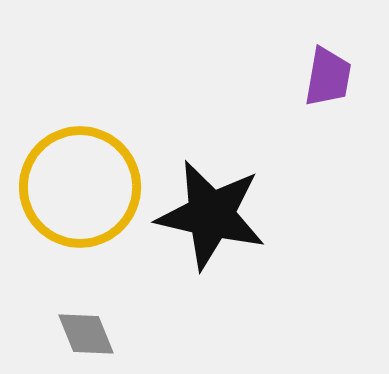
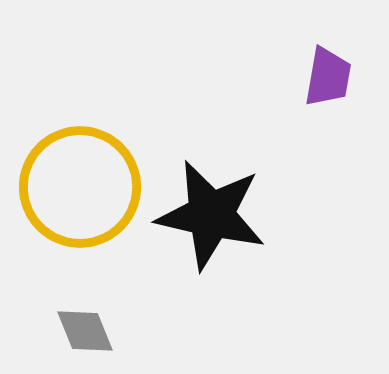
gray diamond: moved 1 px left, 3 px up
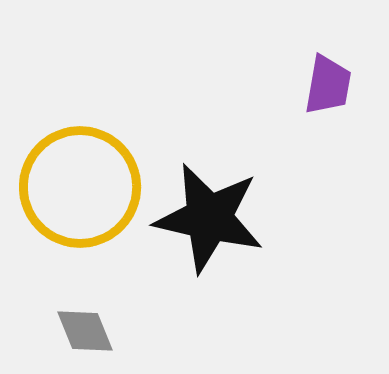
purple trapezoid: moved 8 px down
black star: moved 2 px left, 3 px down
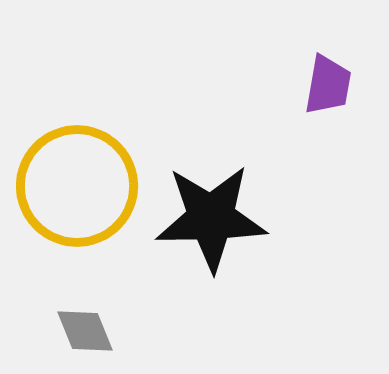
yellow circle: moved 3 px left, 1 px up
black star: moved 2 px right; rotated 14 degrees counterclockwise
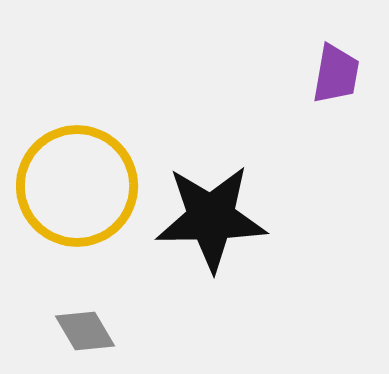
purple trapezoid: moved 8 px right, 11 px up
gray diamond: rotated 8 degrees counterclockwise
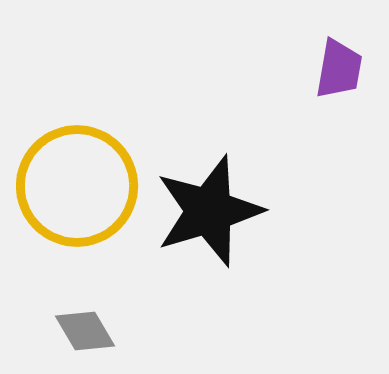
purple trapezoid: moved 3 px right, 5 px up
black star: moved 2 px left, 7 px up; rotated 16 degrees counterclockwise
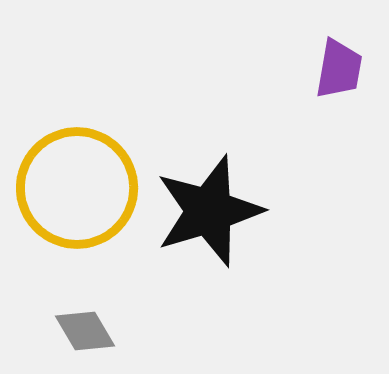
yellow circle: moved 2 px down
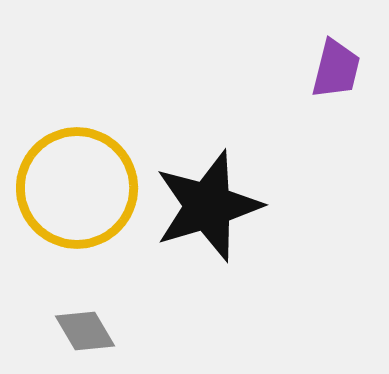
purple trapezoid: moved 3 px left; rotated 4 degrees clockwise
black star: moved 1 px left, 5 px up
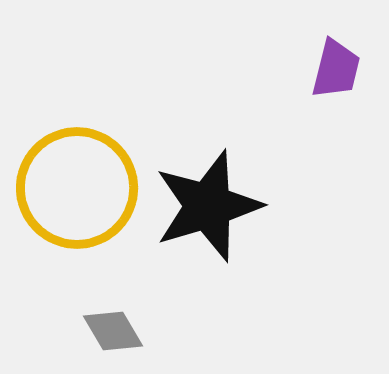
gray diamond: moved 28 px right
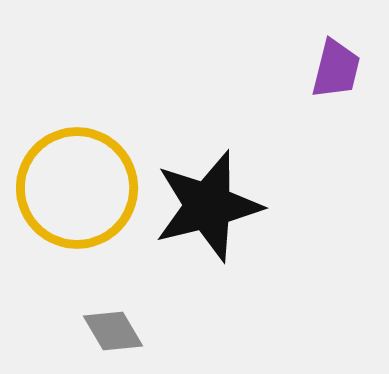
black star: rotated 3 degrees clockwise
